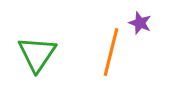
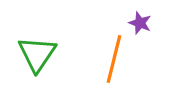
orange line: moved 3 px right, 7 px down
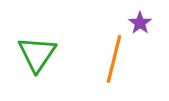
purple star: rotated 15 degrees clockwise
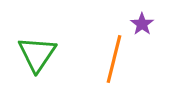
purple star: moved 2 px right, 1 px down
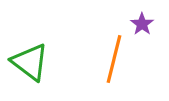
green triangle: moved 7 px left, 8 px down; rotated 27 degrees counterclockwise
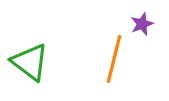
purple star: rotated 15 degrees clockwise
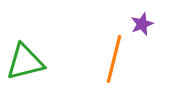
green triangle: moved 5 px left; rotated 51 degrees counterclockwise
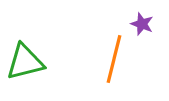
purple star: rotated 30 degrees counterclockwise
